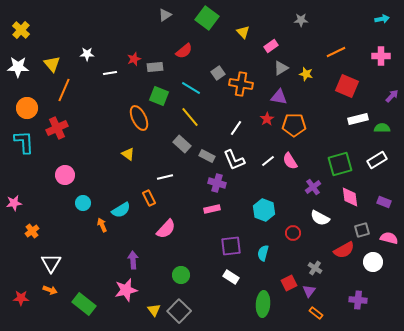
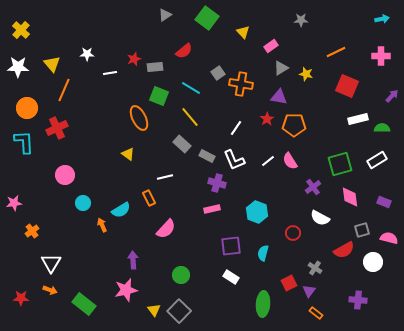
cyan hexagon at (264, 210): moved 7 px left, 2 px down
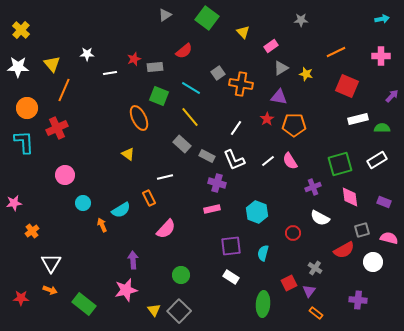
purple cross at (313, 187): rotated 14 degrees clockwise
